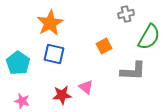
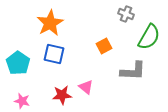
gray cross: rotated 35 degrees clockwise
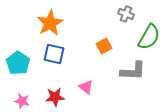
red star: moved 7 px left, 2 px down
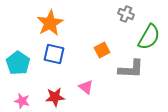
orange square: moved 2 px left, 4 px down
gray L-shape: moved 2 px left, 2 px up
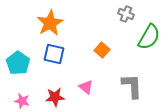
orange square: rotated 21 degrees counterclockwise
gray L-shape: moved 1 px right, 17 px down; rotated 96 degrees counterclockwise
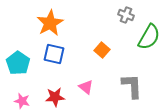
gray cross: moved 1 px down
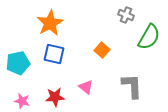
cyan pentagon: rotated 25 degrees clockwise
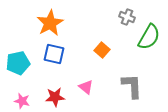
gray cross: moved 1 px right, 2 px down
